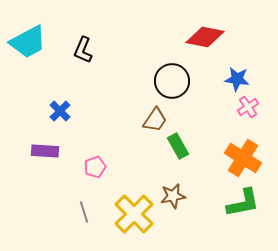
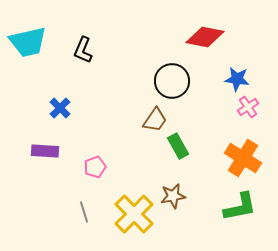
cyan trapezoid: rotated 15 degrees clockwise
blue cross: moved 3 px up
green L-shape: moved 3 px left, 4 px down
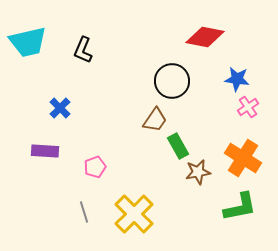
brown star: moved 25 px right, 24 px up
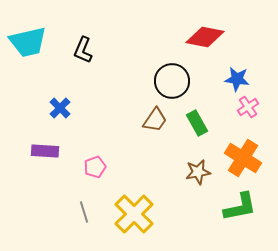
green rectangle: moved 19 px right, 23 px up
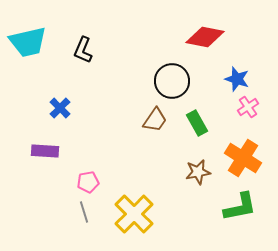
blue star: rotated 10 degrees clockwise
pink pentagon: moved 7 px left, 15 px down; rotated 10 degrees clockwise
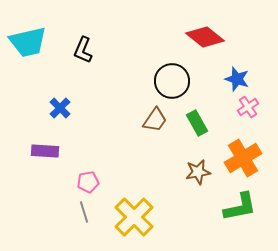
red diamond: rotated 27 degrees clockwise
orange cross: rotated 27 degrees clockwise
yellow cross: moved 3 px down
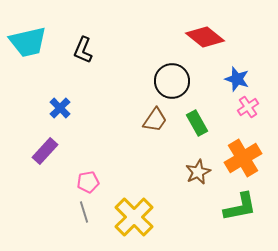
purple rectangle: rotated 52 degrees counterclockwise
brown star: rotated 15 degrees counterclockwise
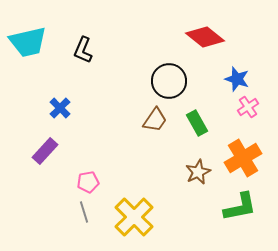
black circle: moved 3 px left
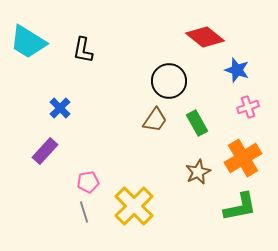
cyan trapezoid: rotated 45 degrees clockwise
black L-shape: rotated 12 degrees counterclockwise
blue star: moved 9 px up
pink cross: rotated 15 degrees clockwise
yellow cross: moved 11 px up
